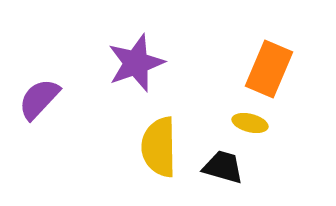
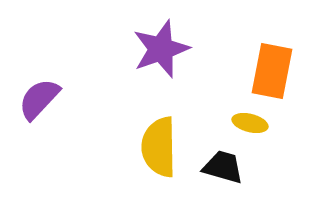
purple star: moved 25 px right, 14 px up
orange rectangle: moved 3 px right, 2 px down; rotated 12 degrees counterclockwise
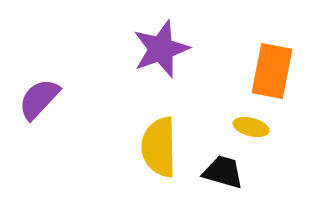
yellow ellipse: moved 1 px right, 4 px down
black trapezoid: moved 5 px down
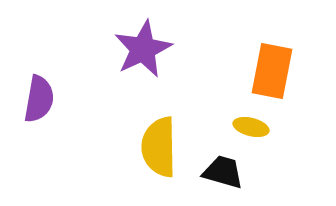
purple star: moved 18 px left; rotated 6 degrees counterclockwise
purple semicircle: rotated 147 degrees clockwise
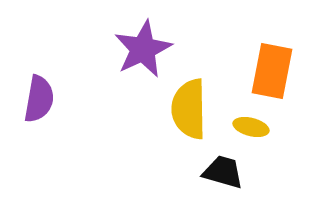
yellow semicircle: moved 30 px right, 38 px up
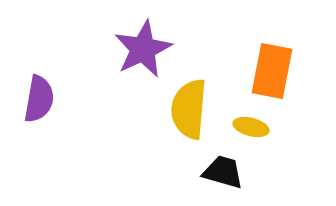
yellow semicircle: rotated 6 degrees clockwise
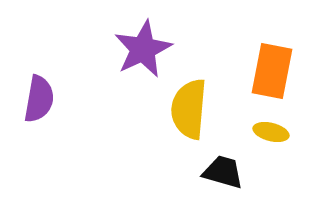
yellow ellipse: moved 20 px right, 5 px down
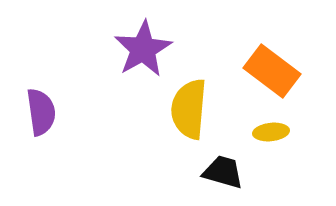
purple star: rotated 4 degrees counterclockwise
orange rectangle: rotated 64 degrees counterclockwise
purple semicircle: moved 2 px right, 13 px down; rotated 18 degrees counterclockwise
yellow ellipse: rotated 20 degrees counterclockwise
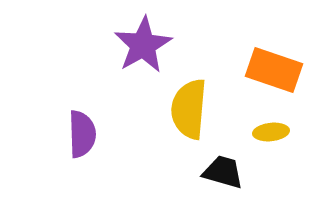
purple star: moved 4 px up
orange rectangle: moved 2 px right, 1 px up; rotated 18 degrees counterclockwise
purple semicircle: moved 41 px right, 22 px down; rotated 6 degrees clockwise
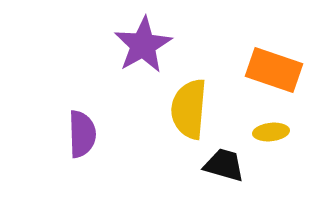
black trapezoid: moved 1 px right, 7 px up
